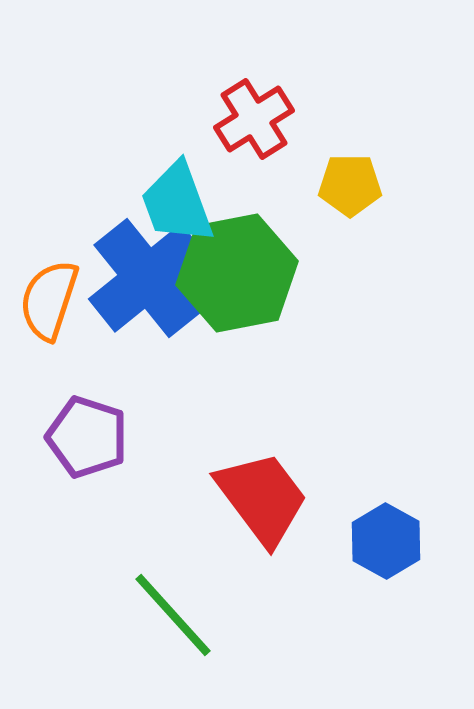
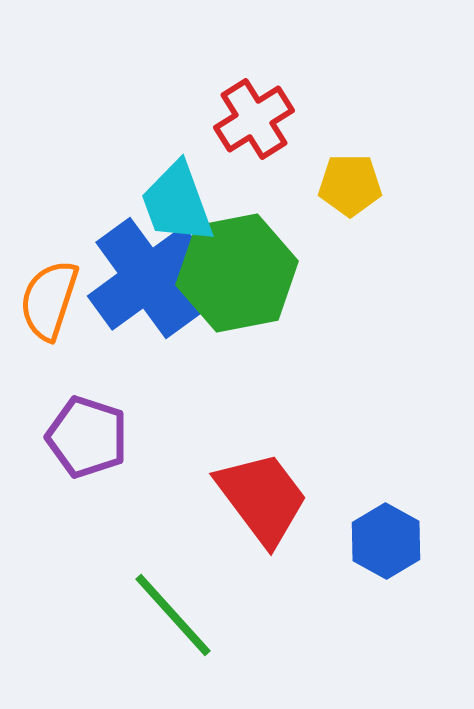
blue cross: rotated 3 degrees clockwise
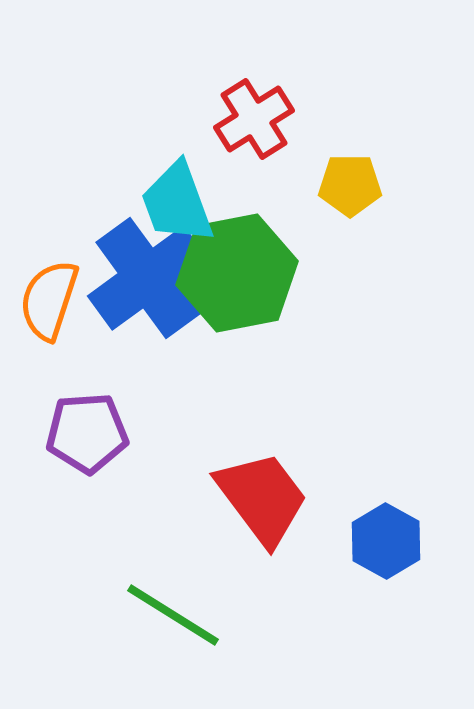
purple pentagon: moved 4 px up; rotated 22 degrees counterclockwise
green line: rotated 16 degrees counterclockwise
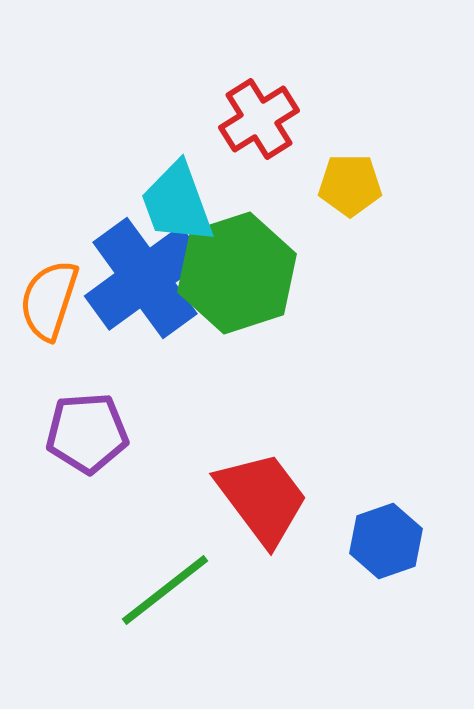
red cross: moved 5 px right
green hexagon: rotated 7 degrees counterclockwise
blue cross: moved 3 px left
blue hexagon: rotated 12 degrees clockwise
green line: moved 8 px left, 25 px up; rotated 70 degrees counterclockwise
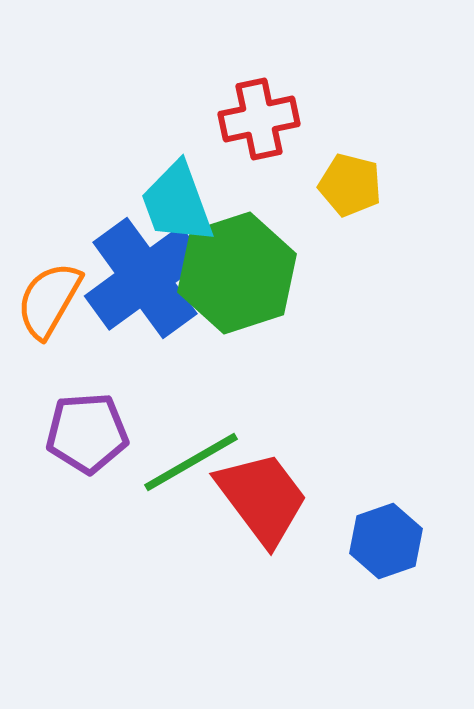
red cross: rotated 20 degrees clockwise
yellow pentagon: rotated 14 degrees clockwise
orange semicircle: rotated 12 degrees clockwise
green line: moved 26 px right, 128 px up; rotated 8 degrees clockwise
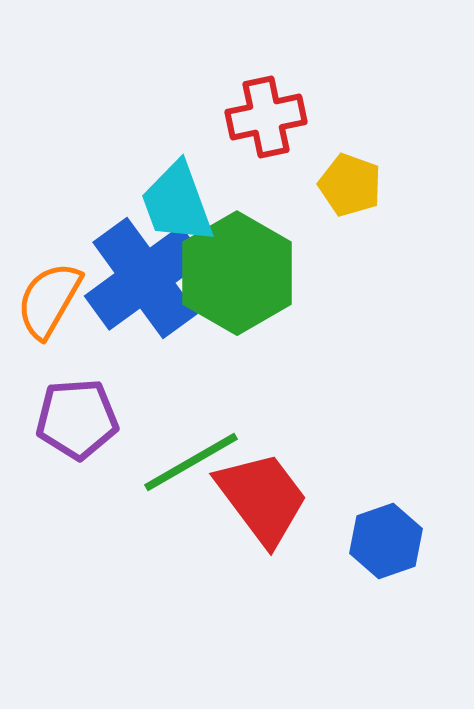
red cross: moved 7 px right, 2 px up
yellow pentagon: rotated 6 degrees clockwise
green hexagon: rotated 12 degrees counterclockwise
purple pentagon: moved 10 px left, 14 px up
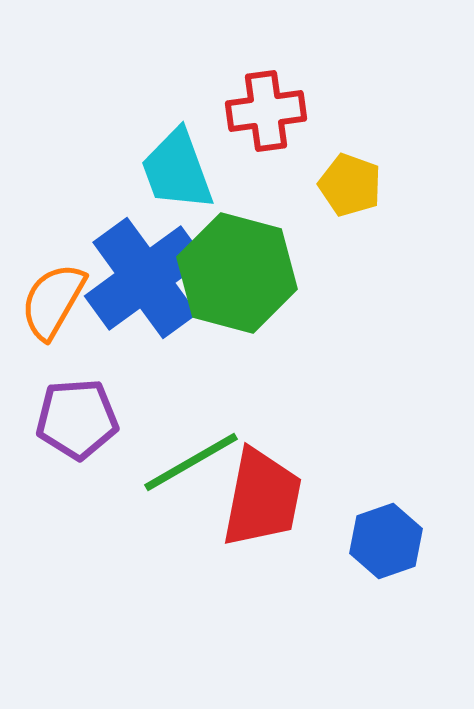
red cross: moved 6 px up; rotated 4 degrees clockwise
cyan trapezoid: moved 33 px up
green hexagon: rotated 15 degrees counterclockwise
orange semicircle: moved 4 px right, 1 px down
red trapezoid: rotated 48 degrees clockwise
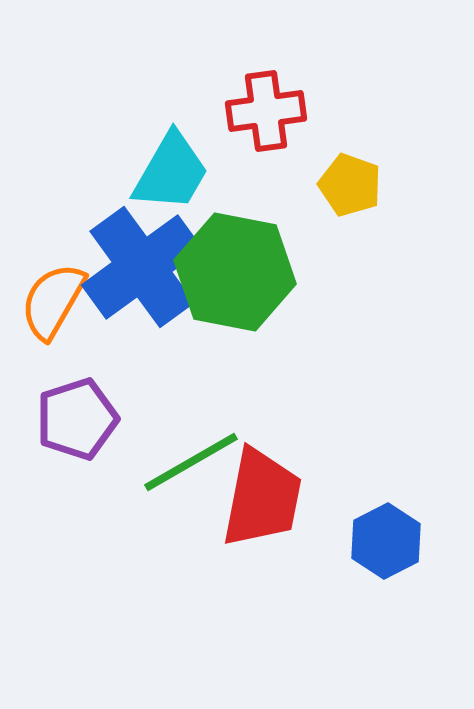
cyan trapezoid: moved 6 px left, 2 px down; rotated 130 degrees counterclockwise
green hexagon: moved 2 px left, 1 px up; rotated 4 degrees counterclockwise
blue cross: moved 3 px left, 11 px up
purple pentagon: rotated 14 degrees counterclockwise
blue hexagon: rotated 8 degrees counterclockwise
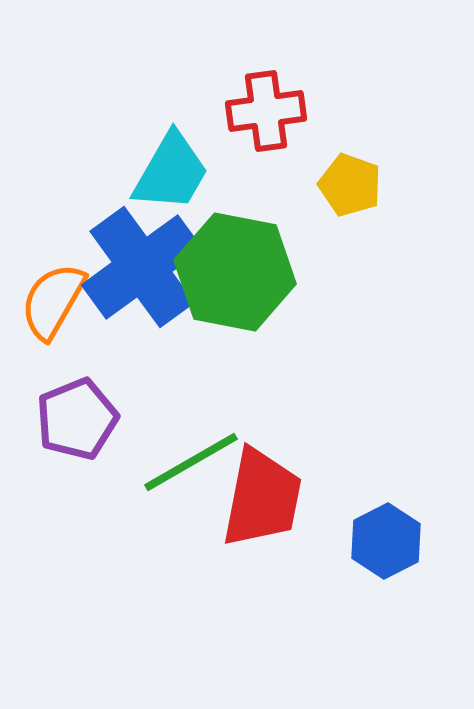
purple pentagon: rotated 4 degrees counterclockwise
